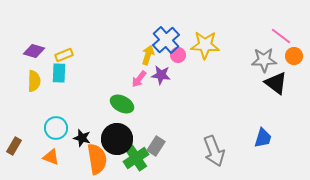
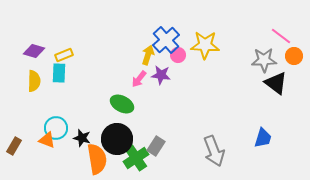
orange triangle: moved 4 px left, 17 px up
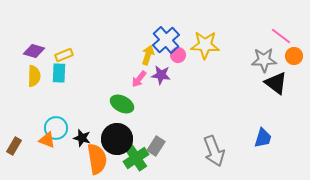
yellow semicircle: moved 5 px up
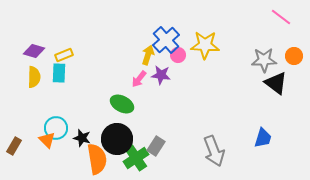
pink line: moved 19 px up
yellow semicircle: moved 1 px down
orange triangle: rotated 24 degrees clockwise
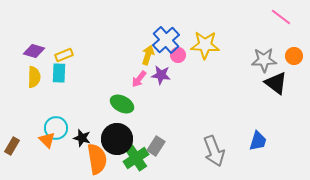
blue trapezoid: moved 5 px left, 3 px down
brown rectangle: moved 2 px left
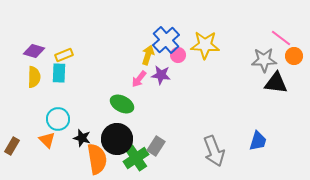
pink line: moved 21 px down
black triangle: rotated 30 degrees counterclockwise
cyan circle: moved 2 px right, 9 px up
